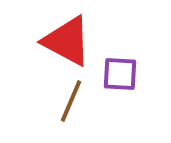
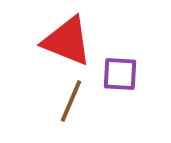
red triangle: rotated 6 degrees counterclockwise
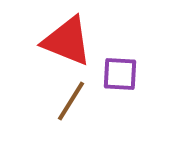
brown line: rotated 9 degrees clockwise
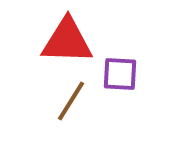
red triangle: rotated 20 degrees counterclockwise
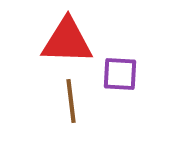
brown line: rotated 39 degrees counterclockwise
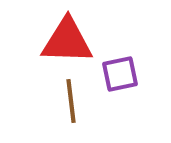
purple square: rotated 15 degrees counterclockwise
